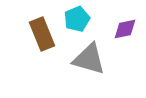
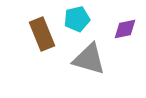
cyan pentagon: rotated 10 degrees clockwise
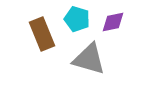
cyan pentagon: rotated 30 degrees clockwise
purple diamond: moved 12 px left, 7 px up
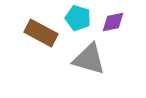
cyan pentagon: moved 1 px right, 1 px up
brown rectangle: moved 1 px left, 1 px up; rotated 40 degrees counterclockwise
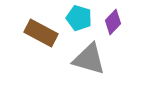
cyan pentagon: moved 1 px right
purple diamond: rotated 35 degrees counterclockwise
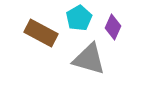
cyan pentagon: rotated 25 degrees clockwise
purple diamond: moved 5 px down; rotated 20 degrees counterclockwise
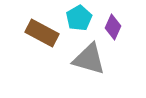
brown rectangle: moved 1 px right
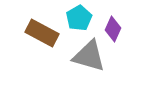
purple diamond: moved 2 px down
gray triangle: moved 3 px up
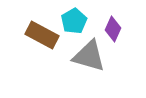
cyan pentagon: moved 5 px left, 3 px down
brown rectangle: moved 2 px down
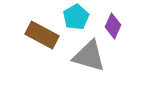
cyan pentagon: moved 2 px right, 4 px up
purple diamond: moved 3 px up
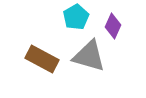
brown rectangle: moved 24 px down
